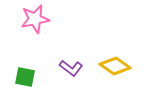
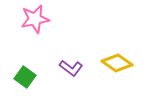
yellow diamond: moved 2 px right, 3 px up
green square: rotated 25 degrees clockwise
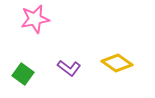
purple L-shape: moved 2 px left
green square: moved 2 px left, 3 px up
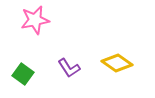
pink star: moved 1 px down
purple L-shape: rotated 20 degrees clockwise
